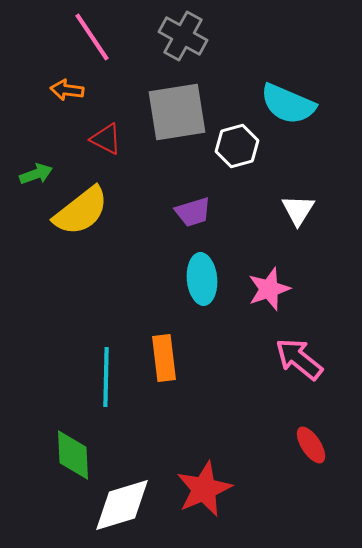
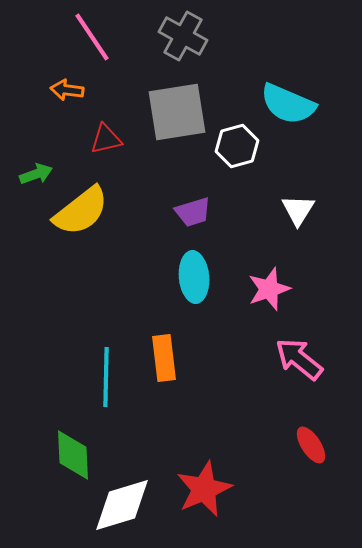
red triangle: rotated 40 degrees counterclockwise
cyan ellipse: moved 8 px left, 2 px up
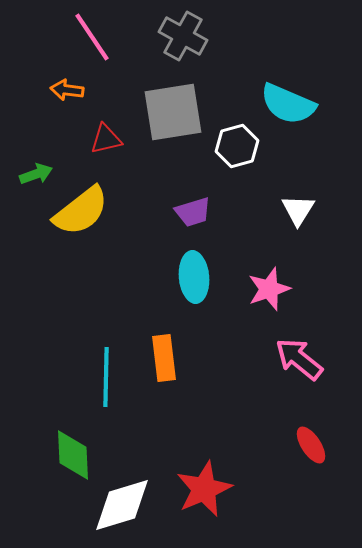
gray square: moved 4 px left
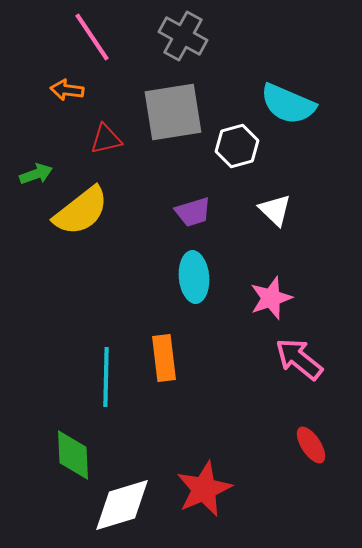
white triangle: moved 23 px left; rotated 18 degrees counterclockwise
pink star: moved 2 px right, 9 px down
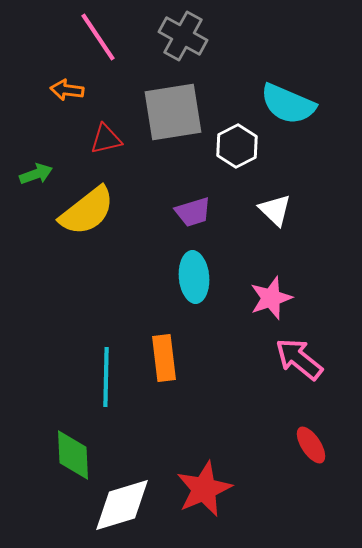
pink line: moved 6 px right
white hexagon: rotated 12 degrees counterclockwise
yellow semicircle: moved 6 px right
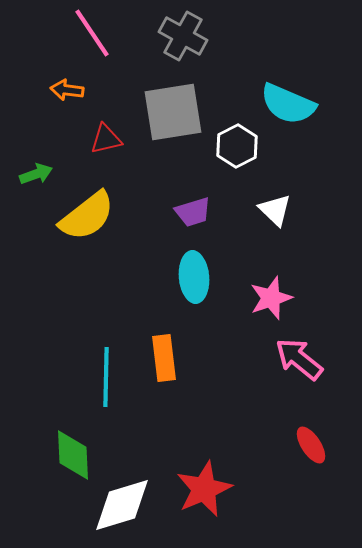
pink line: moved 6 px left, 4 px up
yellow semicircle: moved 5 px down
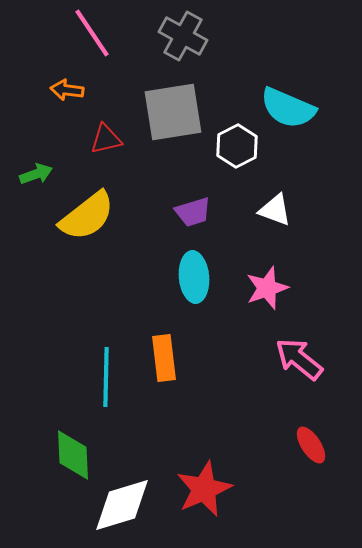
cyan semicircle: moved 4 px down
white triangle: rotated 24 degrees counterclockwise
pink star: moved 4 px left, 10 px up
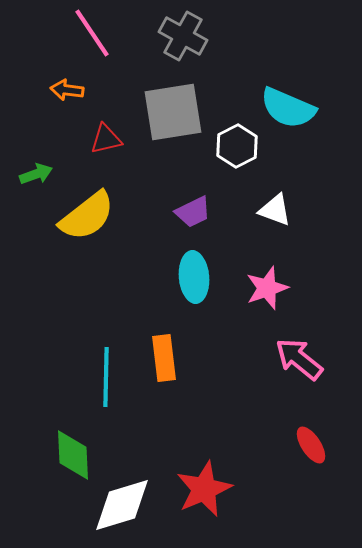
purple trapezoid: rotated 9 degrees counterclockwise
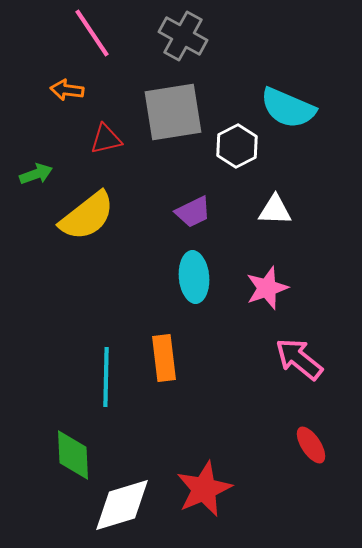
white triangle: rotated 18 degrees counterclockwise
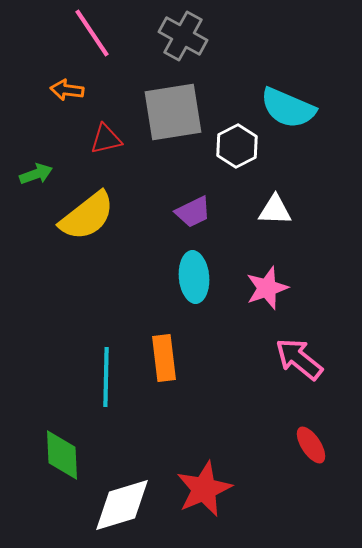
green diamond: moved 11 px left
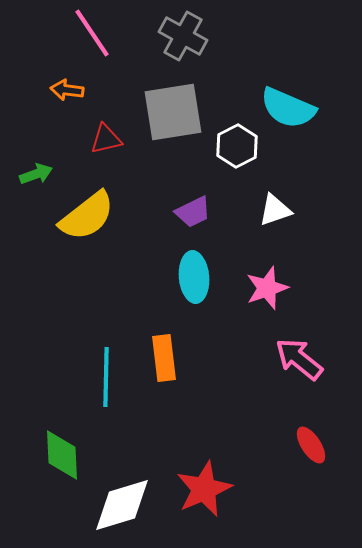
white triangle: rotated 21 degrees counterclockwise
